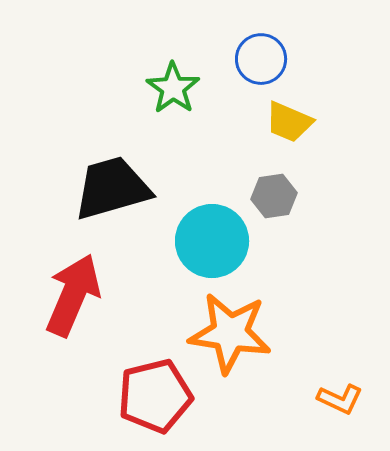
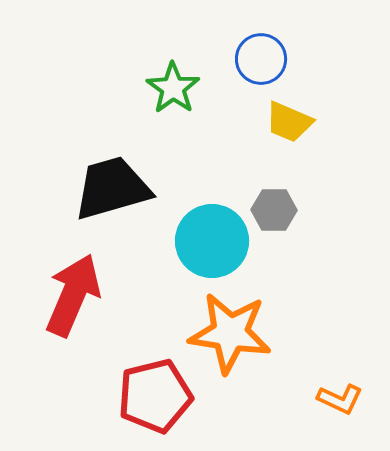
gray hexagon: moved 14 px down; rotated 9 degrees clockwise
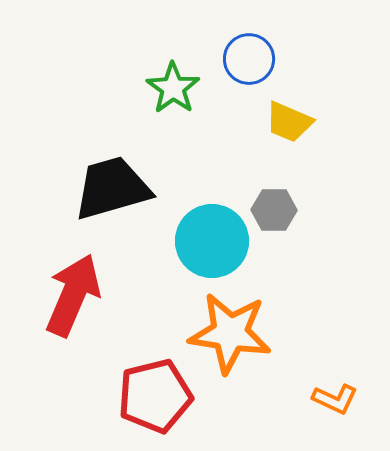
blue circle: moved 12 px left
orange L-shape: moved 5 px left
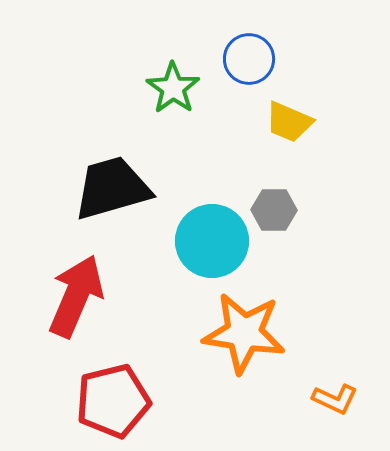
red arrow: moved 3 px right, 1 px down
orange star: moved 14 px right
red pentagon: moved 42 px left, 5 px down
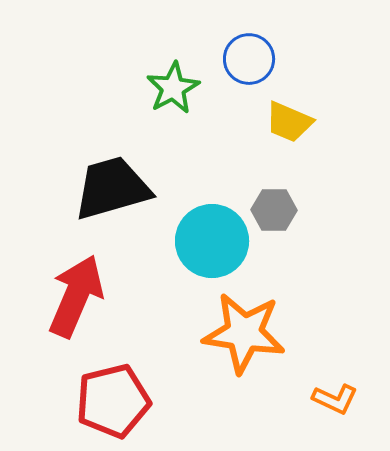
green star: rotated 8 degrees clockwise
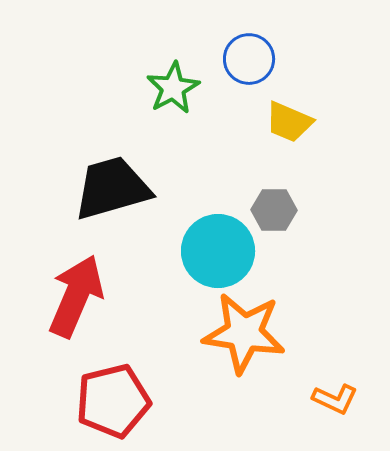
cyan circle: moved 6 px right, 10 px down
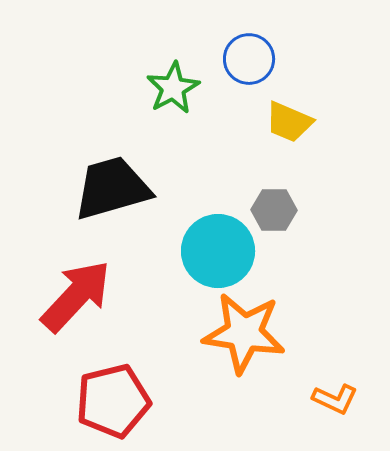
red arrow: rotated 20 degrees clockwise
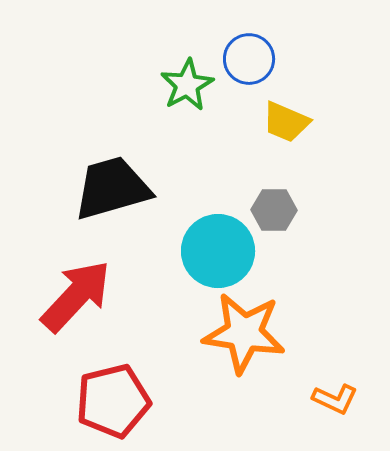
green star: moved 14 px right, 3 px up
yellow trapezoid: moved 3 px left
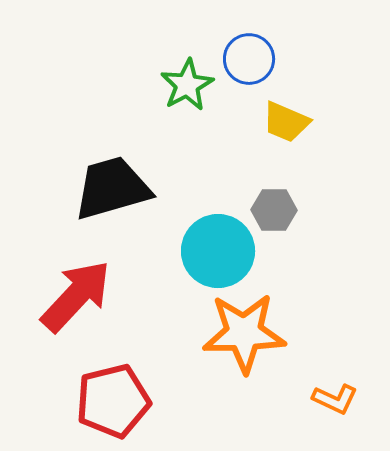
orange star: rotated 10 degrees counterclockwise
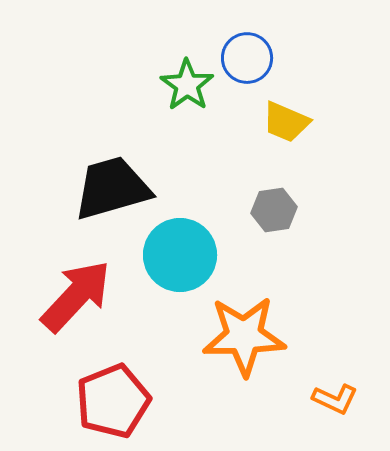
blue circle: moved 2 px left, 1 px up
green star: rotated 8 degrees counterclockwise
gray hexagon: rotated 9 degrees counterclockwise
cyan circle: moved 38 px left, 4 px down
orange star: moved 3 px down
red pentagon: rotated 8 degrees counterclockwise
